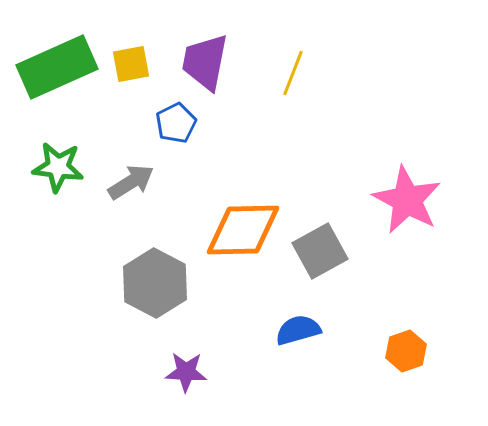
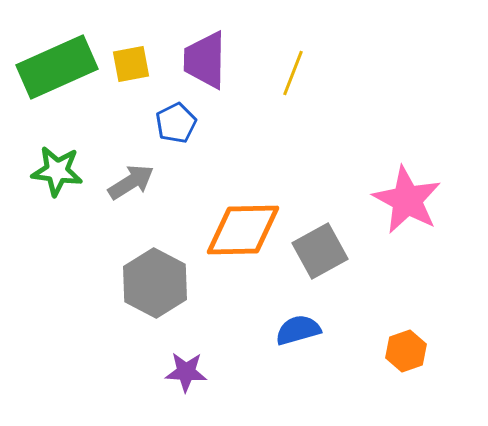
purple trapezoid: moved 2 px up; rotated 10 degrees counterclockwise
green star: moved 1 px left, 4 px down
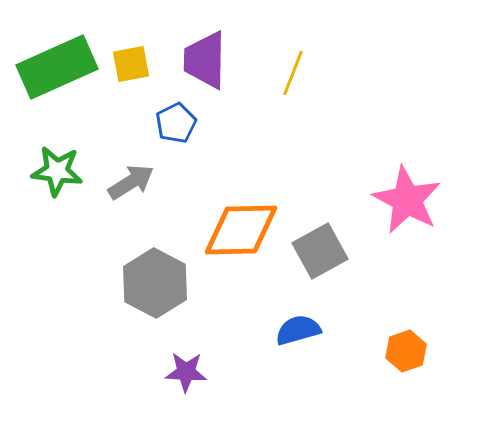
orange diamond: moved 2 px left
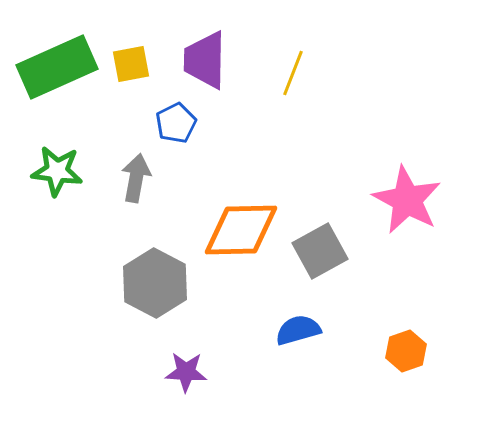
gray arrow: moved 5 px right, 4 px up; rotated 48 degrees counterclockwise
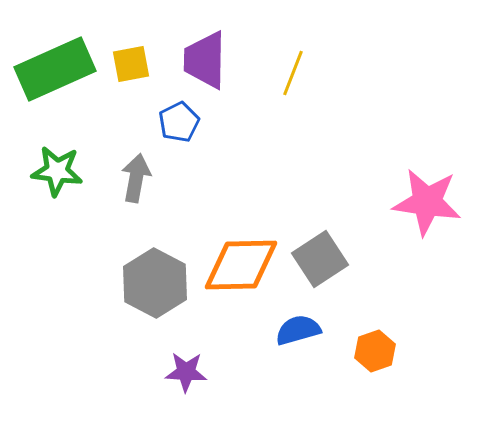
green rectangle: moved 2 px left, 2 px down
blue pentagon: moved 3 px right, 1 px up
pink star: moved 20 px right, 2 px down; rotated 20 degrees counterclockwise
orange diamond: moved 35 px down
gray square: moved 8 px down; rotated 4 degrees counterclockwise
orange hexagon: moved 31 px left
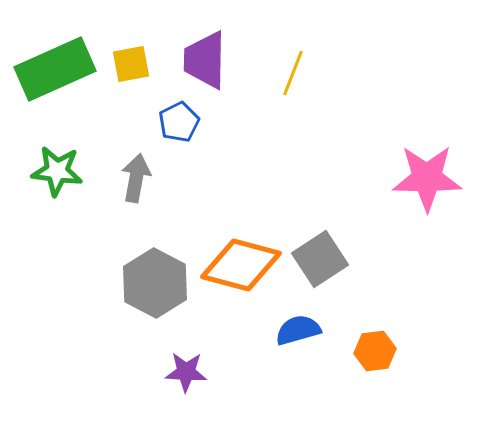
pink star: moved 24 px up; rotated 8 degrees counterclockwise
orange diamond: rotated 16 degrees clockwise
orange hexagon: rotated 12 degrees clockwise
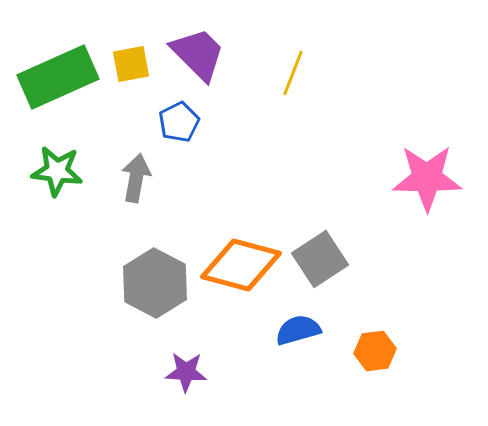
purple trapezoid: moved 7 px left, 6 px up; rotated 134 degrees clockwise
green rectangle: moved 3 px right, 8 px down
